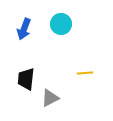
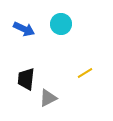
blue arrow: rotated 85 degrees counterclockwise
yellow line: rotated 28 degrees counterclockwise
gray triangle: moved 2 px left
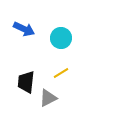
cyan circle: moved 14 px down
yellow line: moved 24 px left
black trapezoid: moved 3 px down
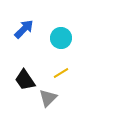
blue arrow: rotated 70 degrees counterclockwise
black trapezoid: moved 1 px left, 2 px up; rotated 40 degrees counterclockwise
gray triangle: rotated 18 degrees counterclockwise
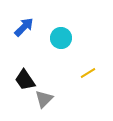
blue arrow: moved 2 px up
yellow line: moved 27 px right
gray triangle: moved 4 px left, 1 px down
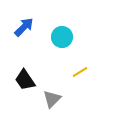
cyan circle: moved 1 px right, 1 px up
yellow line: moved 8 px left, 1 px up
gray triangle: moved 8 px right
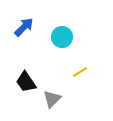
black trapezoid: moved 1 px right, 2 px down
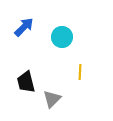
yellow line: rotated 56 degrees counterclockwise
black trapezoid: rotated 20 degrees clockwise
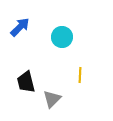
blue arrow: moved 4 px left
yellow line: moved 3 px down
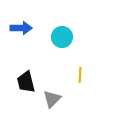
blue arrow: moved 1 px right, 1 px down; rotated 45 degrees clockwise
